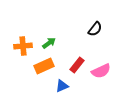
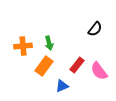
green arrow: rotated 112 degrees clockwise
orange rectangle: rotated 30 degrees counterclockwise
pink semicircle: moved 2 px left; rotated 78 degrees clockwise
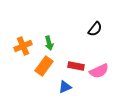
orange cross: rotated 18 degrees counterclockwise
red rectangle: moved 1 px left, 1 px down; rotated 63 degrees clockwise
pink semicircle: rotated 78 degrees counterclockwise
blue triangle: moved 3 px right, 1 px down
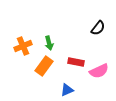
black semicircle: moved 3 px right, 1 px up
red rectangle: moved 4 px up
blue triangle: moved 2 px right, 3 px down
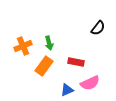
pink semicircle: moved 9 px left, 12 px down
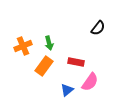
pink semicircle: moved 1 px up; rotated 30 degrees counterclockwise
blue triangle: rotated 16 degrees counterclockwise
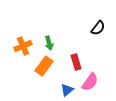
red rectangle: rotated 63 degrees clockwise
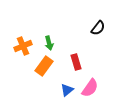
pink semicircle: moved 6 px down
